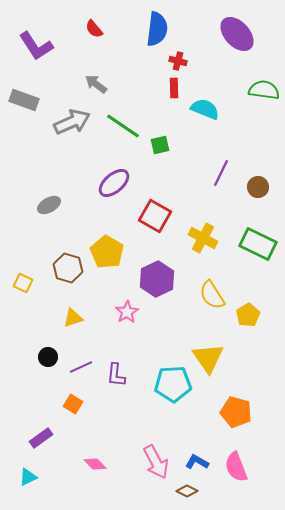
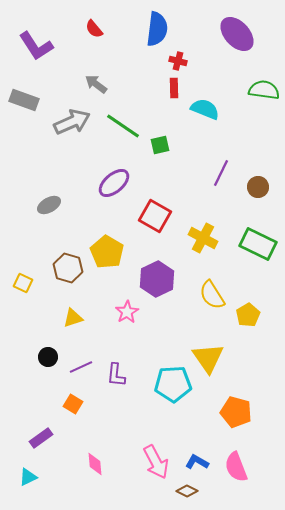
pink diamond at (95, 464): rotated 40 degrees clockwise
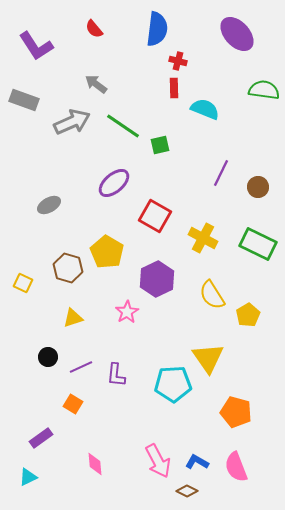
pink arrow at (156, 462): moved 2 px right, 1 px up
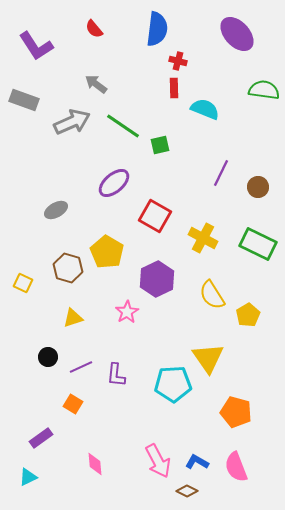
gray ellipse at (49, 205): moved 7 px right, 5 px down
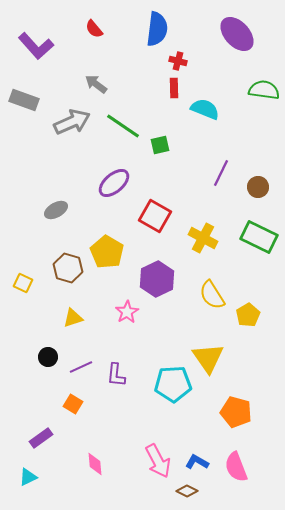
purple L-shape at (36, 46): rotated 9 degrees counterclockwise
green rectangle at (258, 244): moved 1 px right, 7 px up
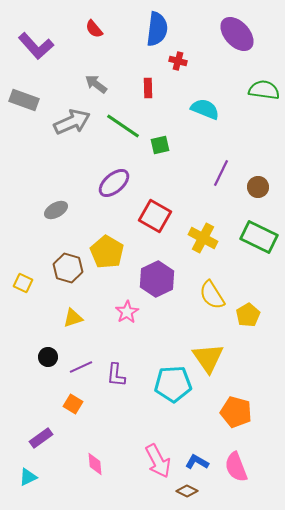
red rectangle at (174, 88): moved 26 px left
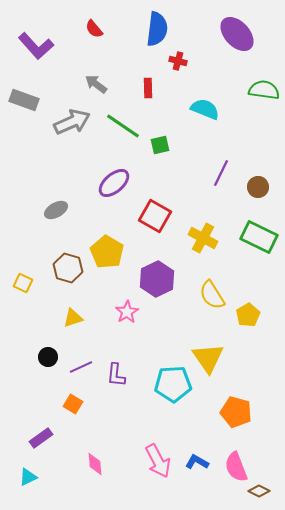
brown diamond at (187, 491): moved 72 px right
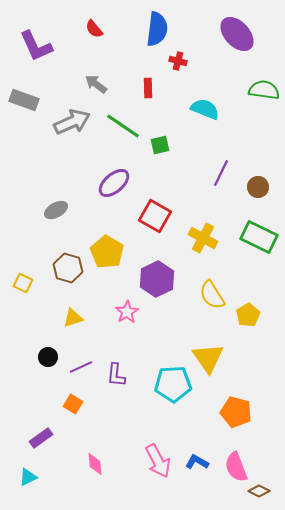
purple L-shape at (36, 46): rotated 18 degrees clockwise
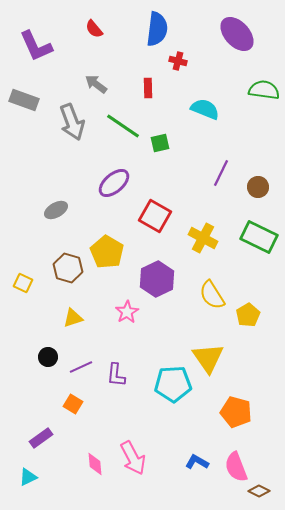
gray arrow at (72, 122): rotated 93 degrees clockwise
green square at (160, 145): moved 2 px up
pink arrow at (158, 461): moved 25 px left, 3 px up
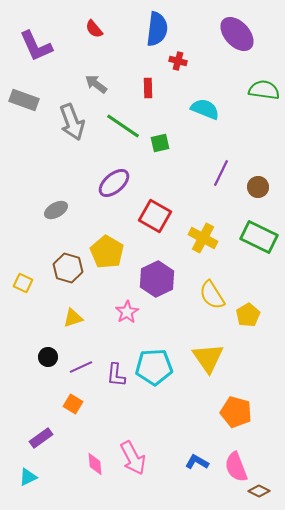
cyan pentagon at (173, 384): moved 19 px left, 17 px up
